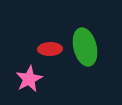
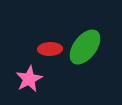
green ellipse: rotated 51 degrees clockwise
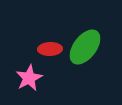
pink star: moved 1 px up
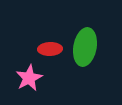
green ellipse: rotated 27 degrees counterclockwise
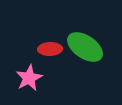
green ellipse: rotated 66 degrees counterclockwise
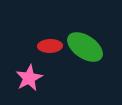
red ellipse: moved 3 px up
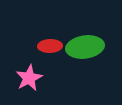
green ellipse: rotated 42 degrees counterclockwise
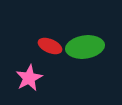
red ellipse: rotated 25 degrees clockwise
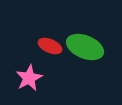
green ellipse: rotated 30 degrees clockwise
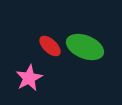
red ellipse: rotated 20 degrees clockwise
